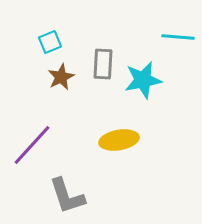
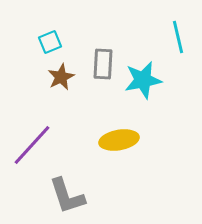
cyan line: rotated 72 degrees clockwise
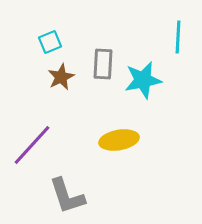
cyan line: rotated 16 degrees clockwise
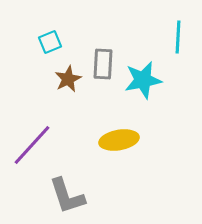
brown star: moved 7 px right, 2 px down
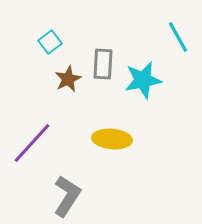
cyan line: rotated 32 degrees counterclockwise
cyan square: rotated 15 degrees counterclockwise
yellow ellipse: moved 7 px left, 1 px up; rotated 15 degrees clockwise
purple line: moved 2 px up
gray L-shape: rotated 129 degrees counterclockwise
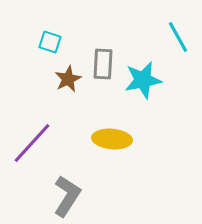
cyan square: rotated 35 degrees counterclockwise
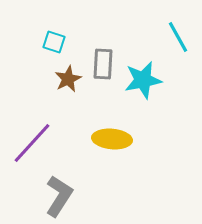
cyan square: moved 4 px right
gray L-shape: moved 8 px left
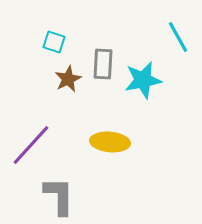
yellow ellipse: moved 2 px left, 3 px down
purple line: moved 1 px left, 2 px down
gray L-shape: rotated 33 degrees counterclockwise
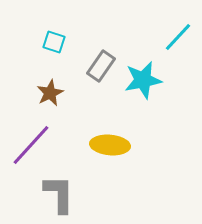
cyan line: rotated 72 degrees clockwise
gray rectangle: moved 2 px left, 2 px down; rotated 32 degrees clockwise
brown star: moved 18 px left, 14 px down
yellow ellipse: moved 3 px down
gray L-shape: moved 2 px up
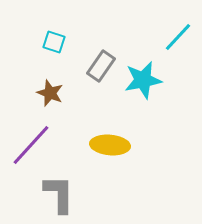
brown star: rotated 24 degrees counterclockwise
